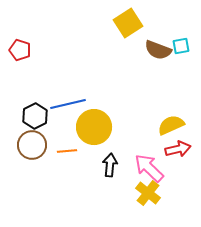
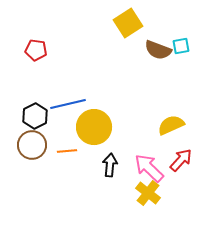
red pentagon: moved 16 px right; rotated 10 degrees counterclockwise
red arrow: moved 3 px right, 11 px down; rotated 35 degrees counterclockwise
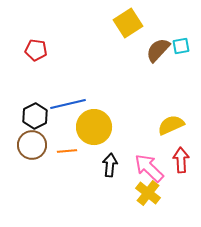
brown semicircle: rotated 112 degrees clockwise
red arrow: rotated 45 degrees counterclockwise
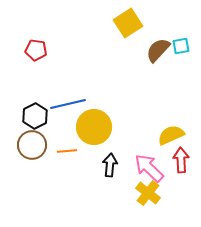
yellow semicircle: moved 10 px down
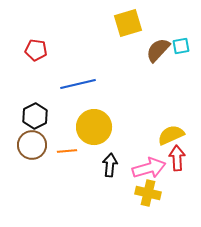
yellow square: rotated 16 degrees clockwise
blue line: moved 10 px right, 20 px up
red arrow: moved 4 px left, 2 px up
pink arrow: rotated 120 degrees clockwise
yellow cross: rotated 25 degrees counterclockwise
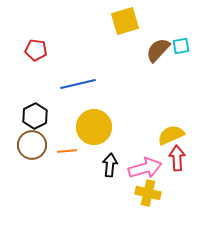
yellow square: moved 3 px left, 2 px up
pink arrow: moved 4 px left
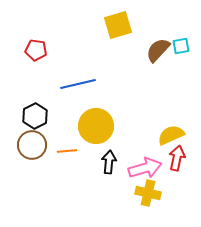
yellow square: moved 7 px left, 4 px down
yellow circle: moved 2 px right, 1 px up
red arrow: rotated 15 degrees clockwise
black arrow: moved 1 px left, 3 px up
